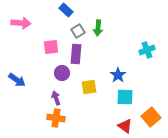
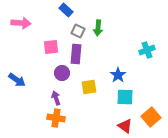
gray square: rotated 32 degrees counterclockwise
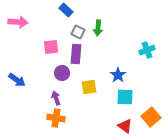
pink arrow: moved 3 px left, 1 px up
gray square: moved 1 px down
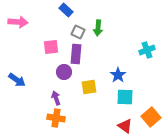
purple circle: moved 2 px right, 1 px up
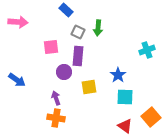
purple rectangle: moved 2 px right, 2 px down
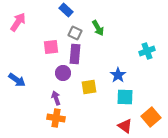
pink arrow: rotated 60 degrees counterclockwise
green arrow: rotated 35 degrees counterclockwise
gray square: moved 3 px left, 1 px down
cyan cross: moved 1 px down
purple rectangle: moved 3 px left, 2 px up
purple circle: moved 1 px left, 1 px down
